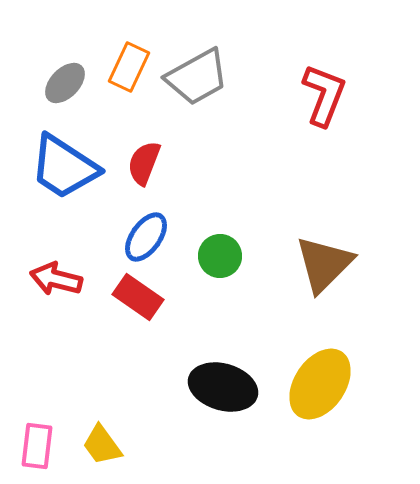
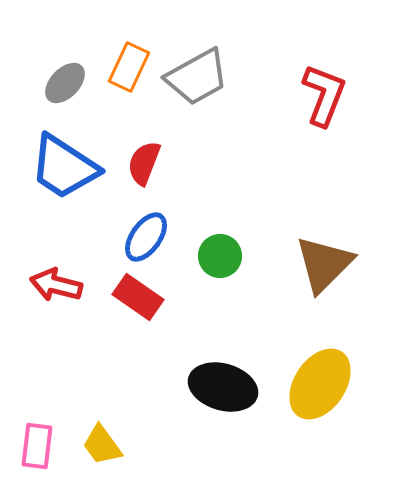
red arrow: moved 6 px down
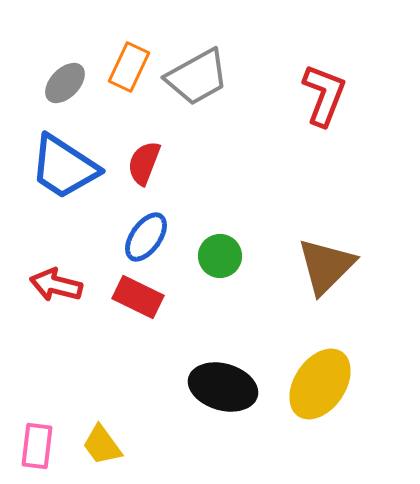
brown triangle: moved 2 px right, 2 px down
red rectangle: rotated 9 degrees counterclockwise
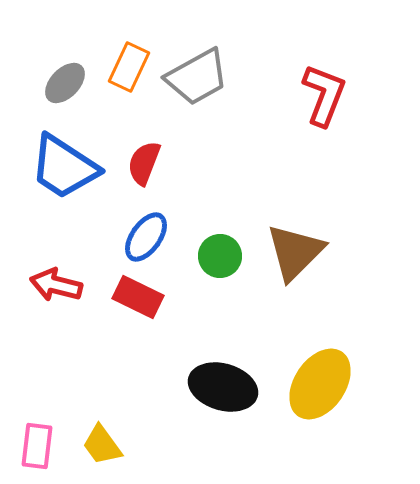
brown triangle: moved 31 px left, 14 px up
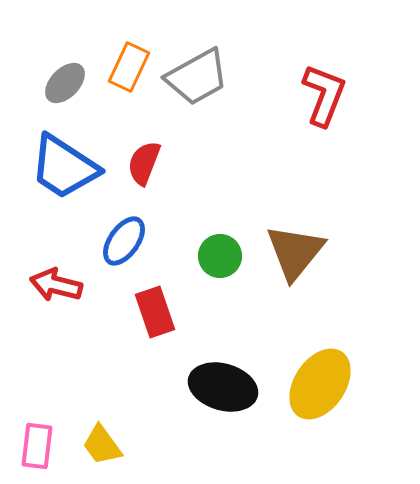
blue ellipse: moved 22 px left, 4 px down
brown triangle: rotated 6 degrees counterclockwise
red rectangle: moved 17 px right, 15 px down; rotated 45 degrees clockwise
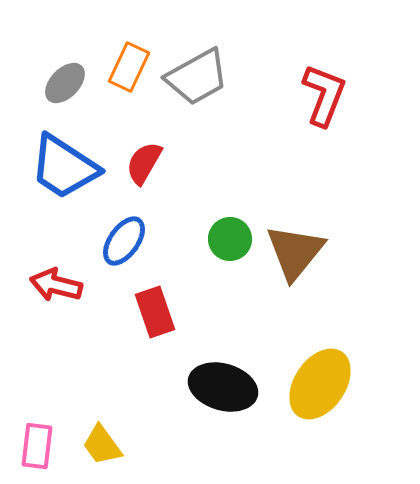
red semicircle: rotated 9 degrees clockwise
green circle: moved 10 px right, 17 px up
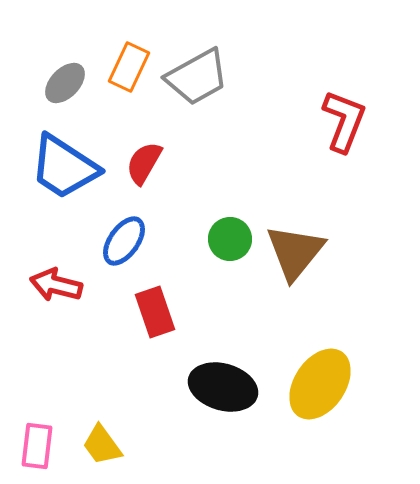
red L-shape: moved 20 px right, 26 px down
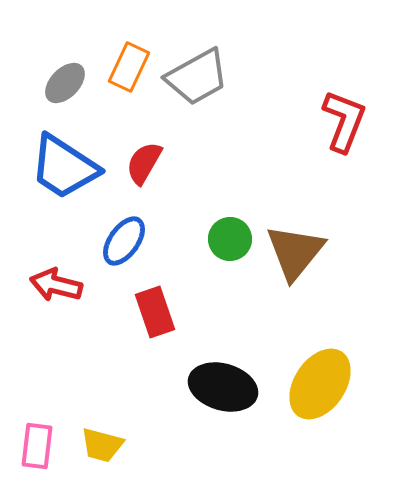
yellow trapezoid: rotated 39 degrees counterclockwise
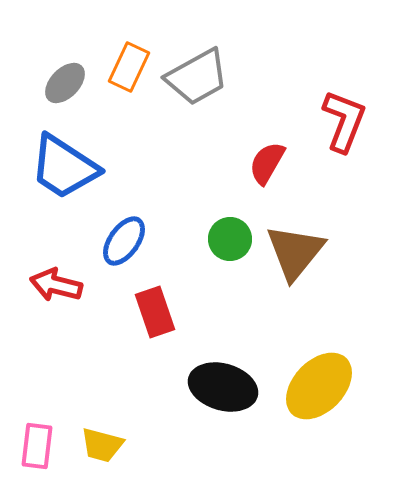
red semicircle: moved 123 px right
yellow ellipse: moved 1 px left, 2 px down; rotated 10 degrees clockwise
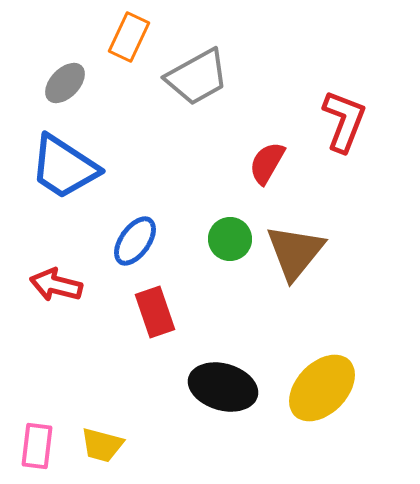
orange rectangle: moved 30 px up
blue ellipse: moved 11 px right
yellow ellipse: moved 3 px right, 2 px down
